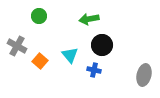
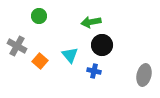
green arrow: moved 2 px right, 3 px down
blue cross: moved 1 px down
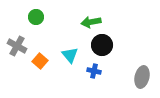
green circle: moved 3 px left, 1 px down
gray ellipse: moved 2 px left, 2 px down
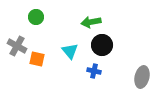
cyan triangle: moved 4 px up
orange square: moved 3 px left, 2 px up; rotated 28 degrees counterclockwise
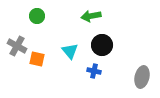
green circle: moved 1 px right, 1 px up
green arrow: moved 6 px up
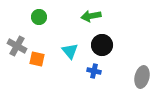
green circle: moved 2 px right, 1 px down
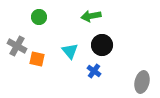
blue cross: rotated 24 degrees clockwise
gray ellipse: moved 5 px down
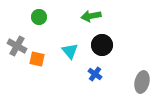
blue cross: moved 1 px right, 3 px down
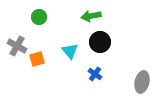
black circle: moved 2 px left, 3 px up
orange square: rotated 28 degrees counterclockwise
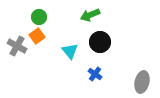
green arrow: moved 1 px left, 1 px up; rotated 12 degrees counterclockwise
orange square: moved 23 px up; rotated 21 degrees counterclockwise
